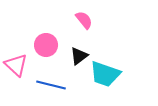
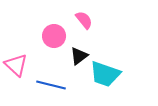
pink circle: moved 8 px right, 9 px up
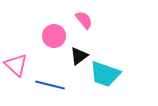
blue line: moved 1 px left
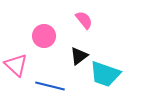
pink circle: moved 10 px left
blue line: moved 1 px down
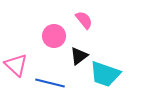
pink circle: moved 10 px right
blue line: moved 3 px up
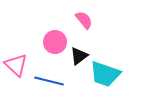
pink circle: moved 1 px right, 6 px down
blue line: moved 1 px left, 2 px up
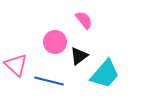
cyan trapezoid: rotated 68 degrees counterclockwise
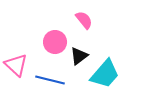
blue line: moved 1 px right, 1 px up
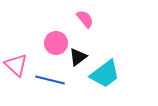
pink semicircle: moved 1 px right, 1 px up
pink circle: moved 1 px right, 1 px down
black triangle: moved 1 px left, 1 px down
cyan trapezoid: rotated 12 degrees clockwise
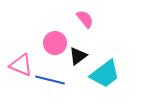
pink circle: moved 1 px left
black triangle: moved 1 px up
pink triangle: moved 5 px right; rotated 20 degrees counterclockwise
